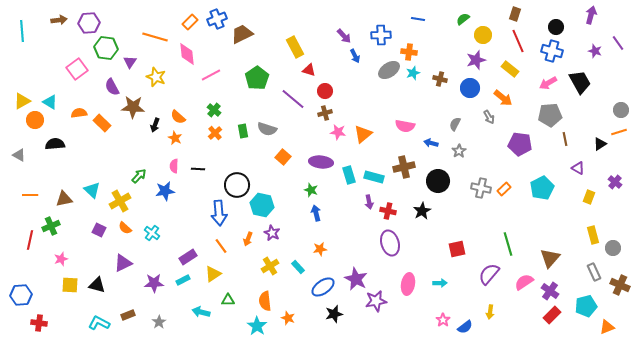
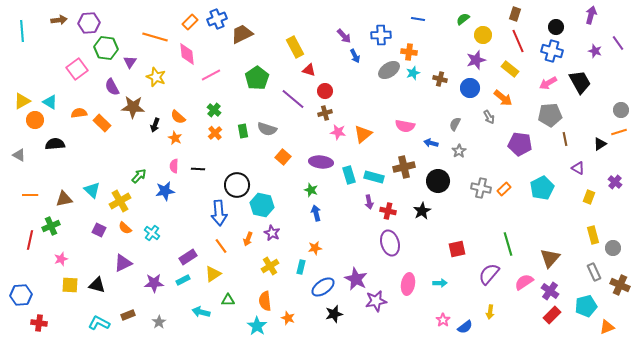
orange star at (320, 249): moved 5 px left, 1 px up
cyan rectangle at (298, 267): moved 3 px right; rotated 56 degrees clockwise
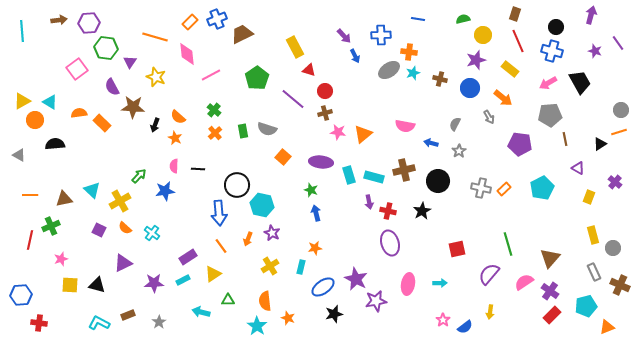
green semicircle at (463, 19): rotated 24 degrees clockwise
brown cross at (404, 167): moved 3 px down
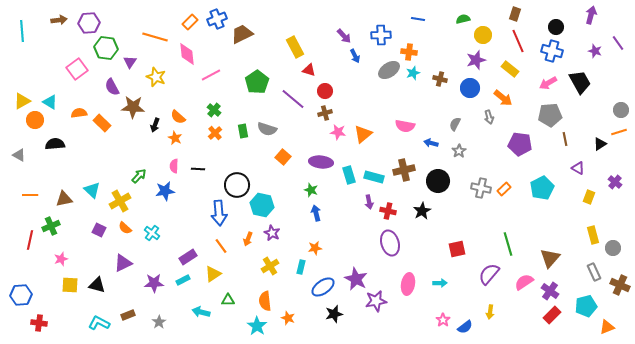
green pentagon at (257, 78): moved 4 px down
gray arrow at (489, 117): rotated 16 degrees clockwise
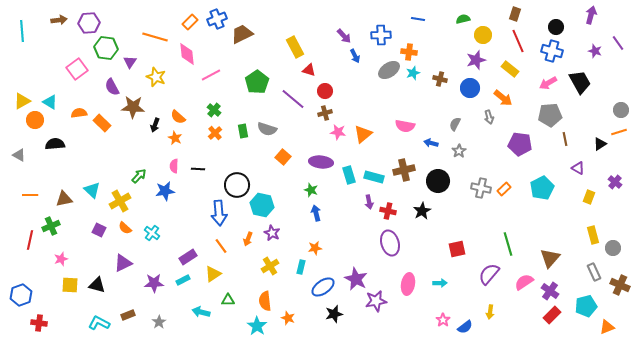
blue hexagon at (21, 295): rotated 15 degrees counterclockwise
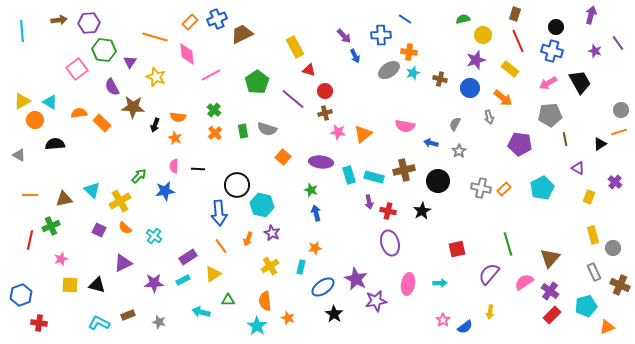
blue line at (418, 19): moved 13 px left; rotated 24 degrees clockwise
green hexagon at (106, 48): moved 2 px left, 2 px down
orange semicircle at (178, 117): rotated 35 degrees counterclockwise
cyan cross at (152, 233): moved 2 px right, 3 px down
black star at (334, 314): rotated 24 degrees counterclockwise
gray star at (159, 322): rotated 24 degrees counterclockwise
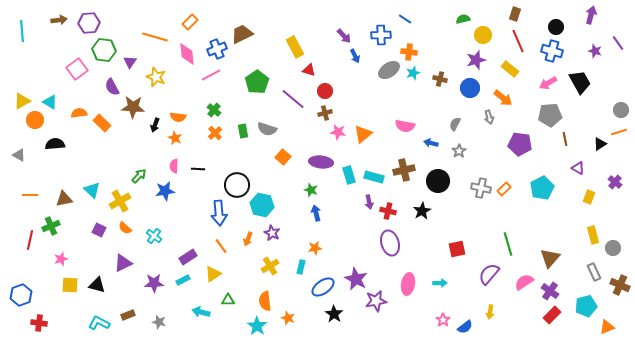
blue cross at (217, 19): moved 30 px down
